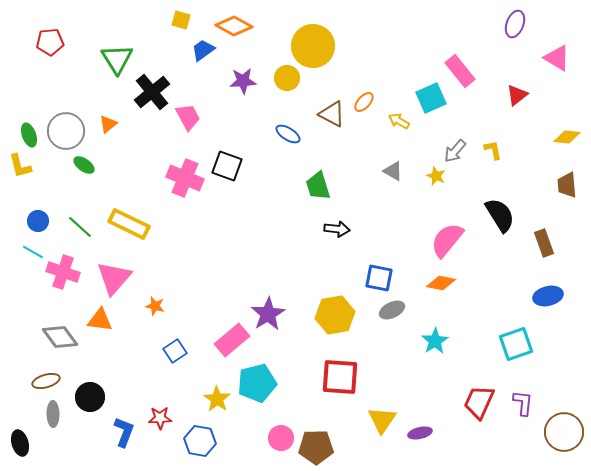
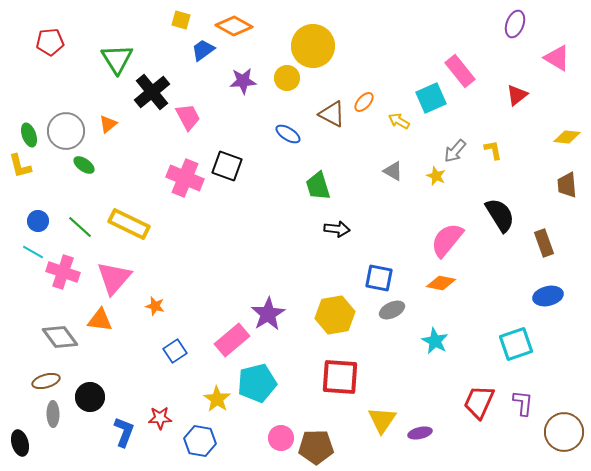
cyan star at (435, 341): rotated 12 degrees counterclockwise
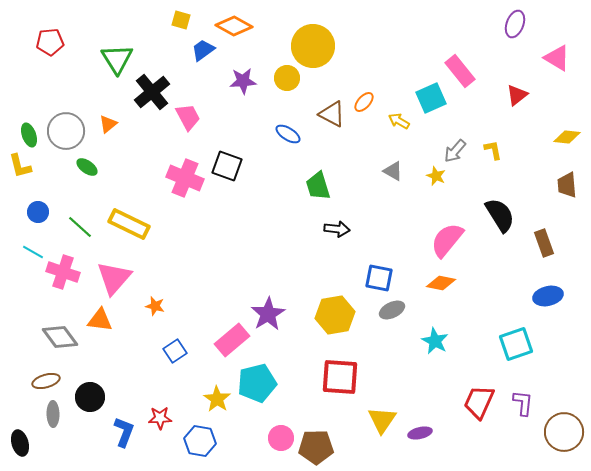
green ellipse at (84, 165): moved 3 px right, 2 px down
blue circle at (38, 221): moved 9 px up
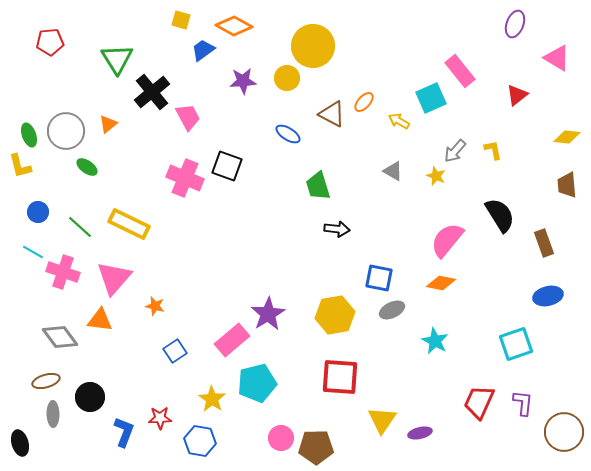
yellow star at (217, 399): moved 5 px left
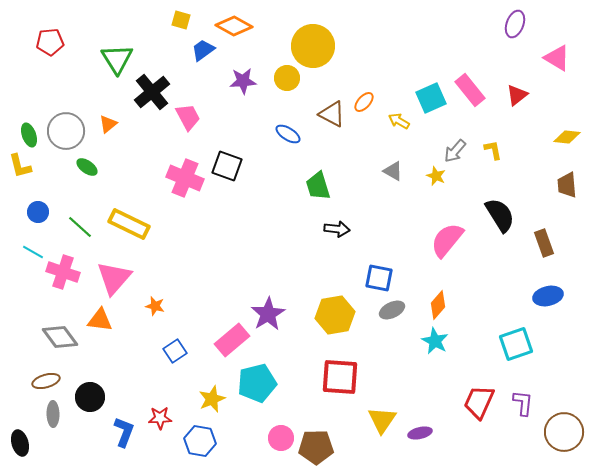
pink rectangle at (460, 71): moved 10 px right, 19 px down
orange diamond at (441, 283): moved 3 px left, 22 px down; rotated 60 degrees counterclockwise
yellow star at (212, 399): rotated 16 degrees clockwise
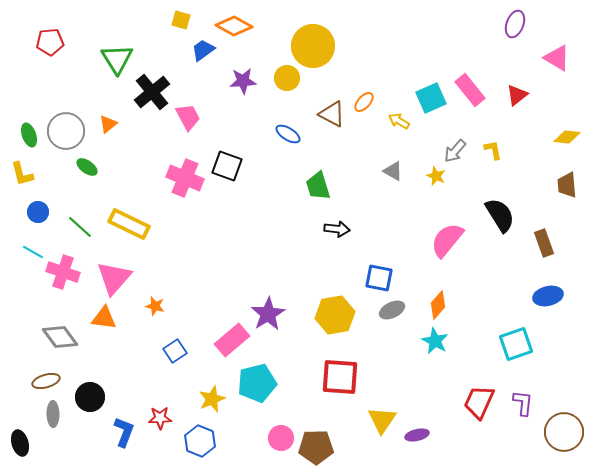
yellow L-shape at (20, 166): moved 2 px right, 8 px down
orange triangle at (100, 320): moved 4 px right, 2 px up
purple ellipse at (420, 433): moved 3 px left, 2 px down
blue hexagon at (200, 441): rotated 12 degrees clockwise
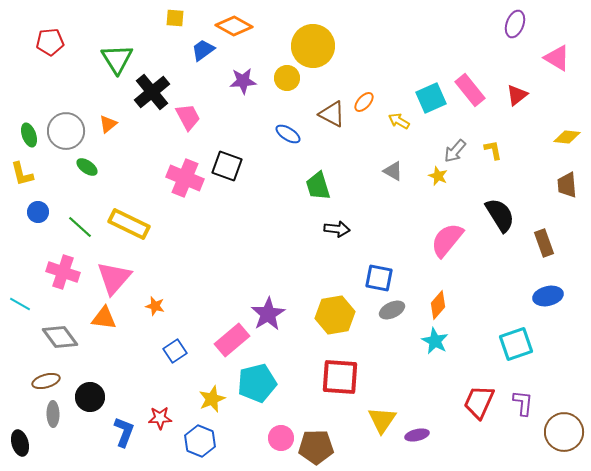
yellow square at (181, 20): moved 6 px left, 2 px up; rotated 12 degrees counterclockwise
yellow star at (436, 176): moved 2 px right
cyan line at (33, 252): moved 13 px left, 52 px down
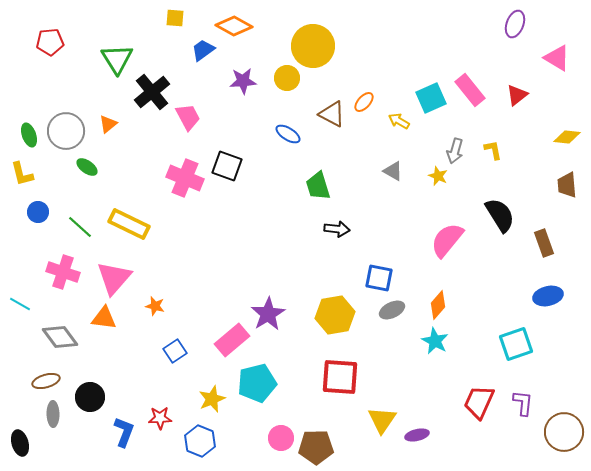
gray arrow at (455, 151): rotated 25 degrees counterclockwise
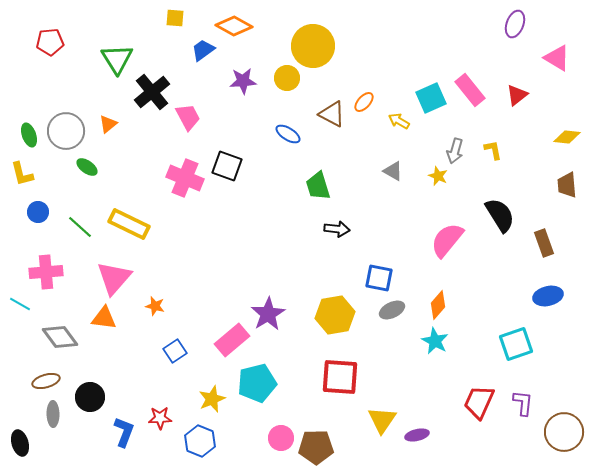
pink cross at (63, 272): moved 17 px left; rotated 24 degrees counterclockwise
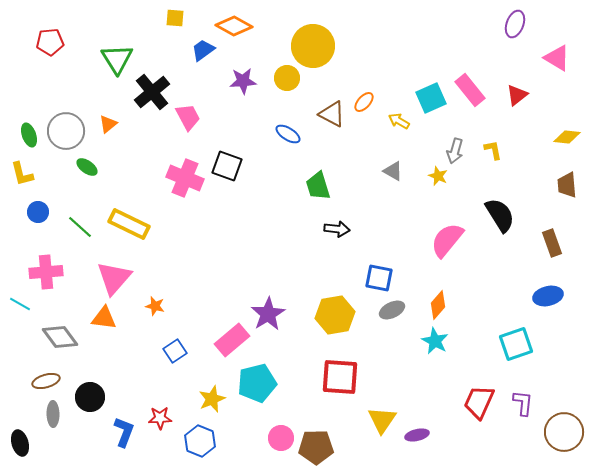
brown rectangle at (544, 243): moved 8 px right
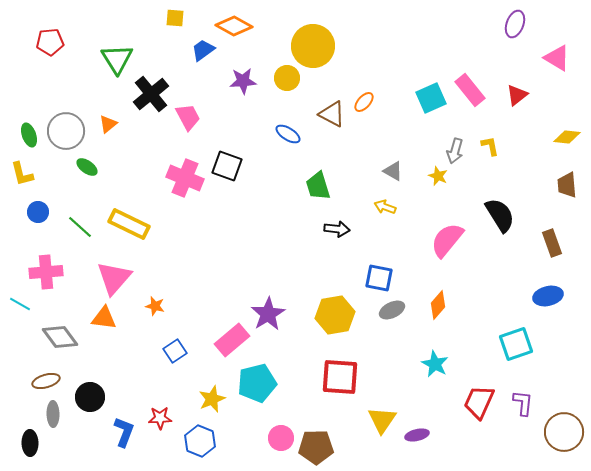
black cross at (152, 92): moved 1 px left, 2 px down
yellow arrow at (399, 121): moved 14 px left, 86 px down; rotated 10 degrees counterclockwise
yellow L-shape at (493, 150): moved 3 px left, 4 px up
cyan star at (435, 341): moved 23 px down
black ellipse at (20, 443): moved 10 px right; rotated 15 degrees clockwise
